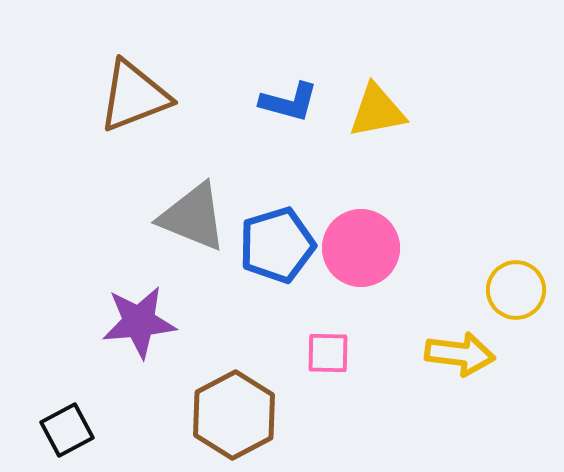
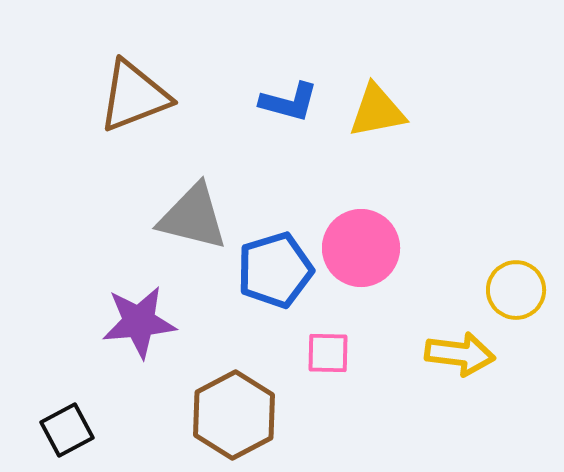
gray triangle: rotated 8 degrees counterclockwise
blue pentagon: moved 2 px left, 25 px down
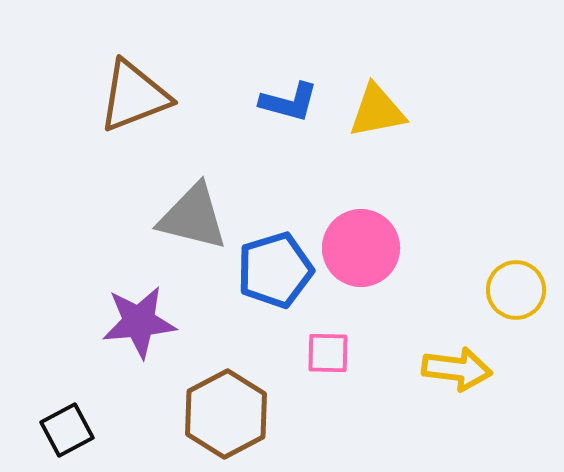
yellow arrow: moved 3 px left, 15 px down
brown hexagon: moved 8 px left, 1 px up
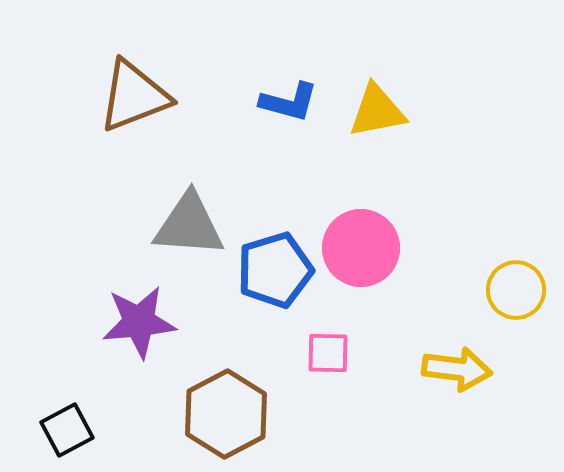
gray triangle: moved 4 px left, 8 px down; rotated 10 degrees counterclockwise
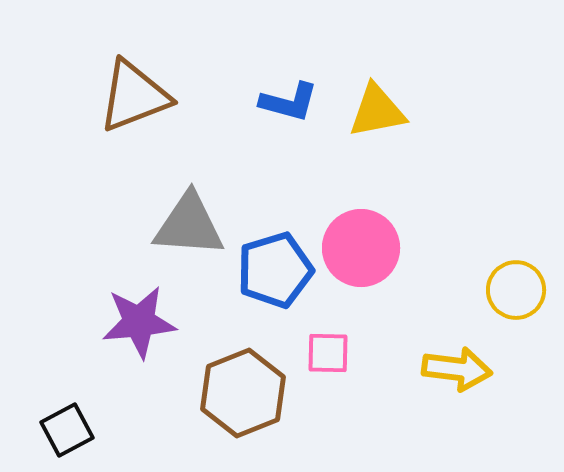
brown hexagon: moved 17 px right, 21 px up; rotated 6 degrees clockwise
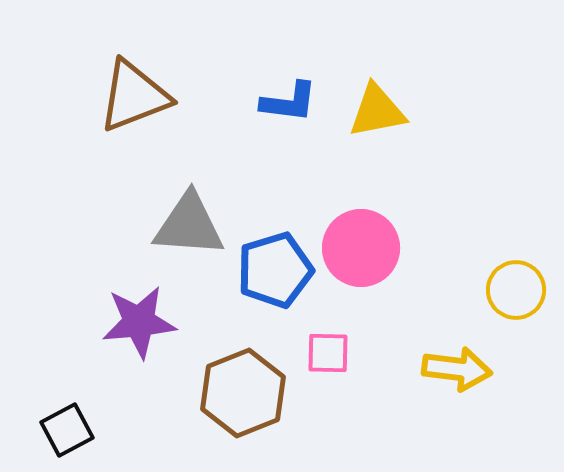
blue L-shape: rotated 8 degrees counterclockwise
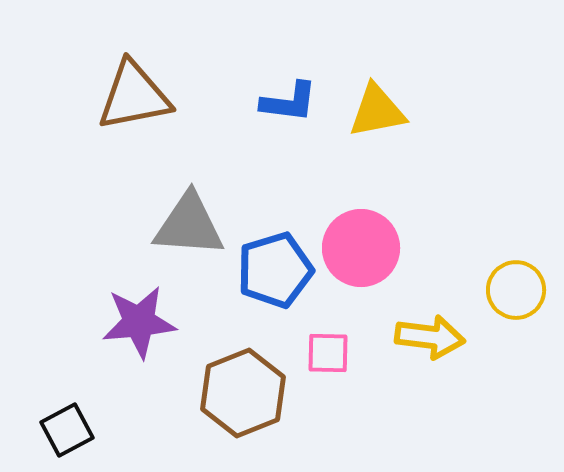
brown triangle: rotated 10 degrees clockwise
yellow arrow: moved 27 px left, 32 px up
